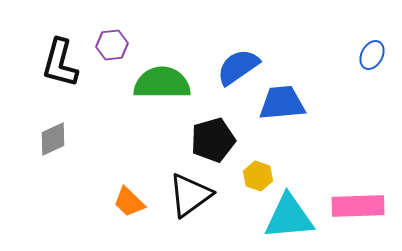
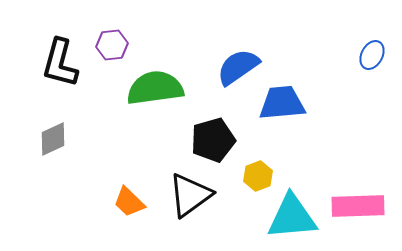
green semicircle: moved 7 px left, 5 px down; rotated 8 degrees counterclockwise
yellow hexagon: rotated 20 degrees clockwise
cyan triangle: moved 3 px right
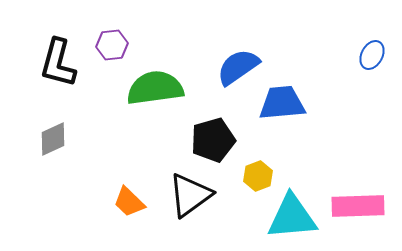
black L-shape: moved 2 px left
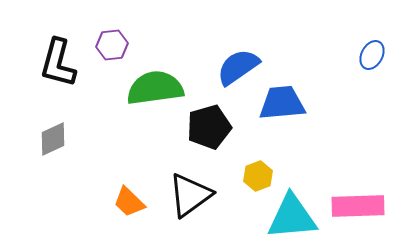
black pentagon: moved 4 px left, 13 px up
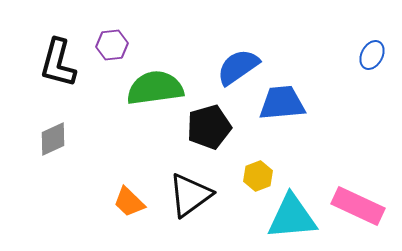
pink rectangle: rotated 27 degrees clockwise
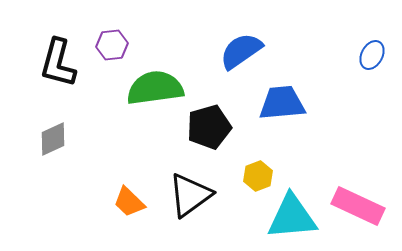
blue semicircle: moved 3 px right, 16 px up
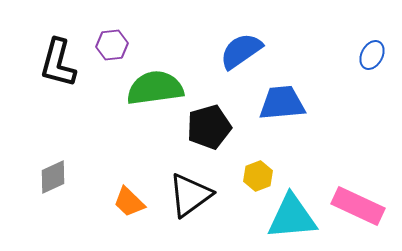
gray diamond: moved 38 px down
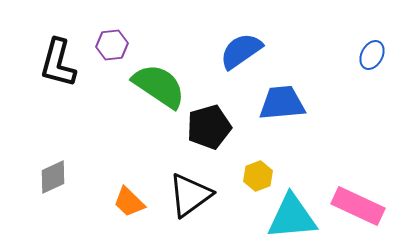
green semicircle: moved 4 px right, 2 px up; rotated 42 degrees clockwise
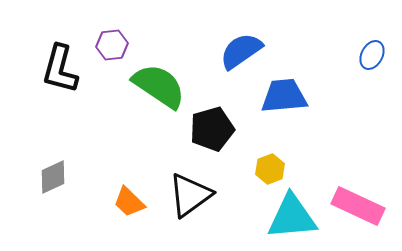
black L-shape: moved 2 px right, 6 px down
blue trapezoid: moved 2 px right, 7 px up
black pentagon: moved 3 px right, 2 px down
yellow hexagon: moved 12 px right, 7 px up
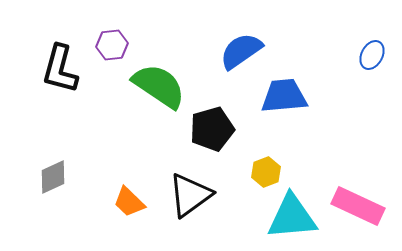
yellow hexagon: moved 4 px left, 3 px down
